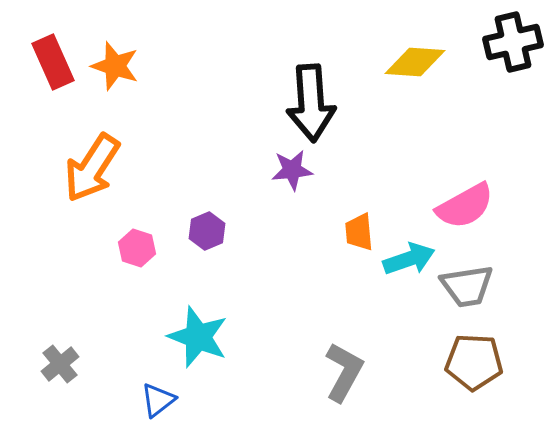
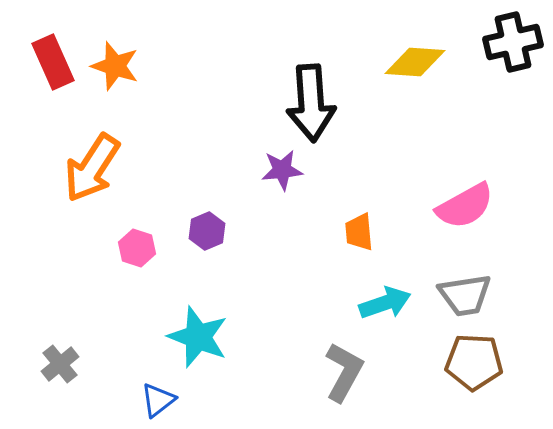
purple star: moved 10 px left
cyan arrow: moved 24 px left, 44 px down
gray trapezoid: moved 2 px left, 9 px down
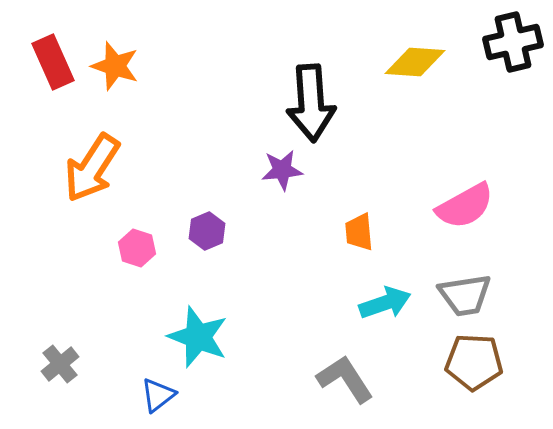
gray L-shape: moved 1 px right, 7 px down; rotated 62 degrees counterclockwise
blue triangle: moved 5 px up
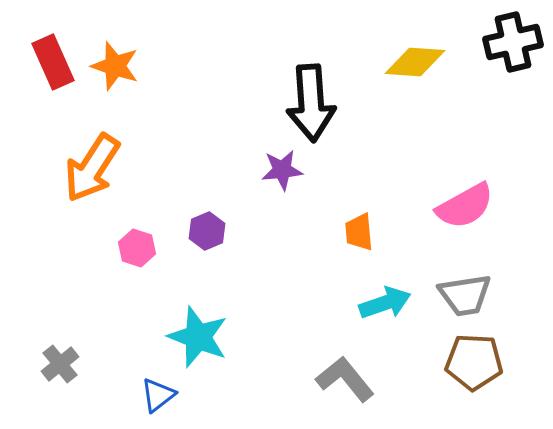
gray L-shape: rotated 6 degrees counterclockwise
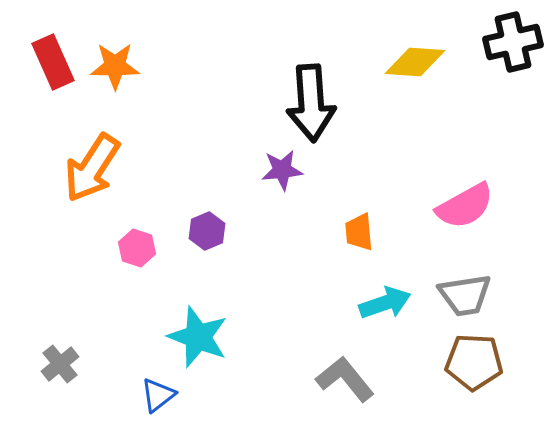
orange star: rotated 18 degrees counterclockwise
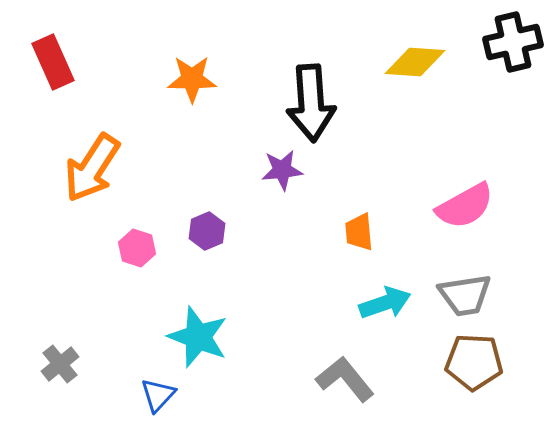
orange star: moved 77 px right, 13 px down
blue triangle: rotated 9 degrees counterclockwise
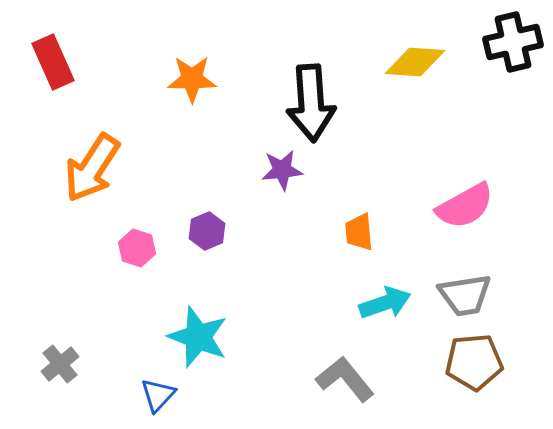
brown pentagon: rotated 8 degrees counterclockwise
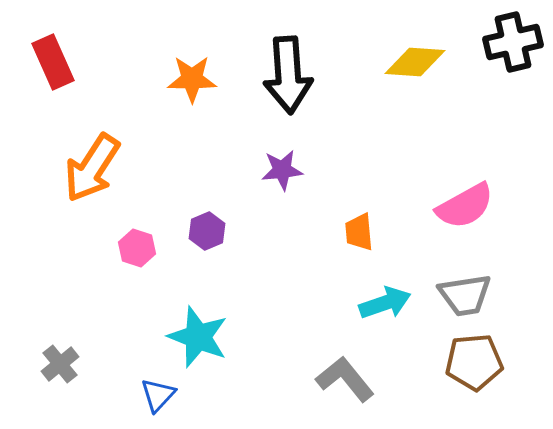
black arrow: moved 23 px left, 28 px up
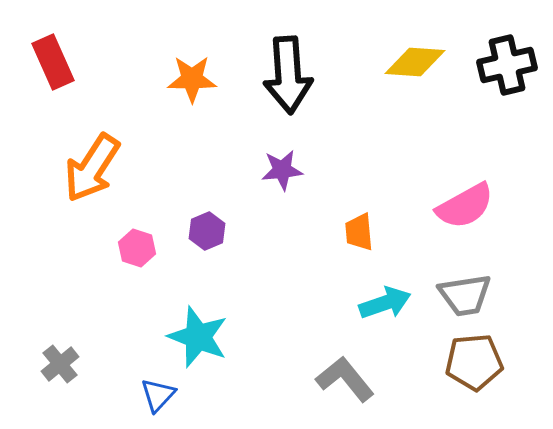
black cross: moved 6 px left, 23 px down
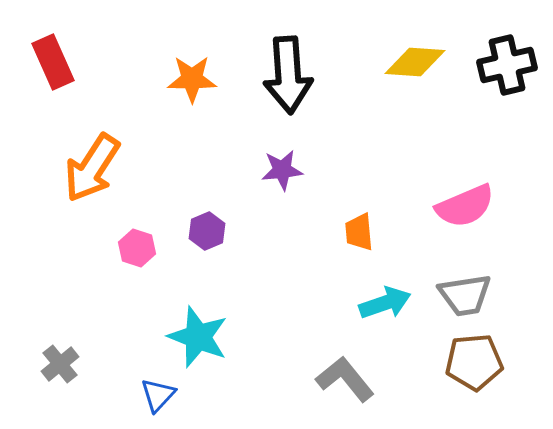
pink semicircle: rotated 6 degrees clockwise
